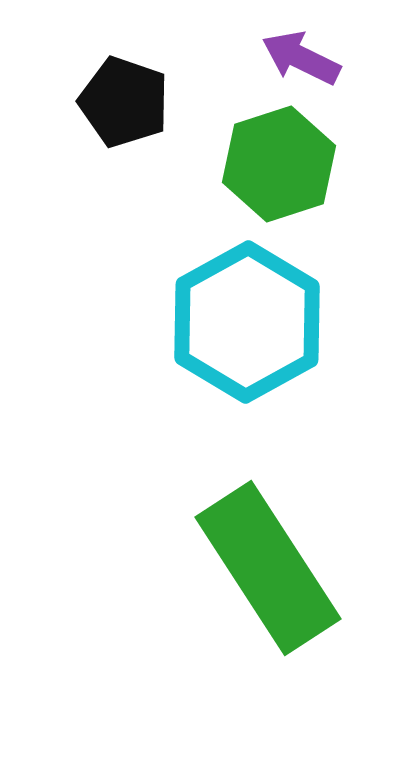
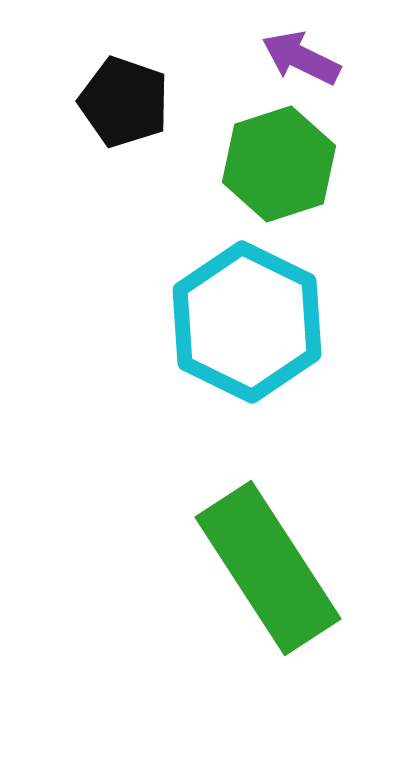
cyan hexagon: rotated 5 degrees counterclockwise
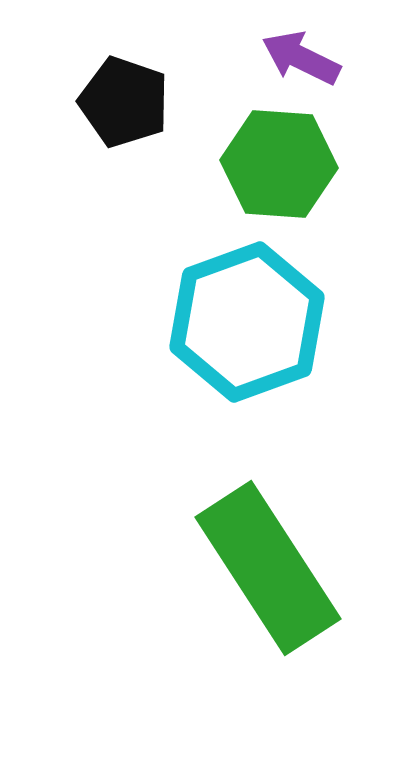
green hexagon: rotated 22 degrees clockwise
cyan hexagon: rotated 14 degrees clockwise
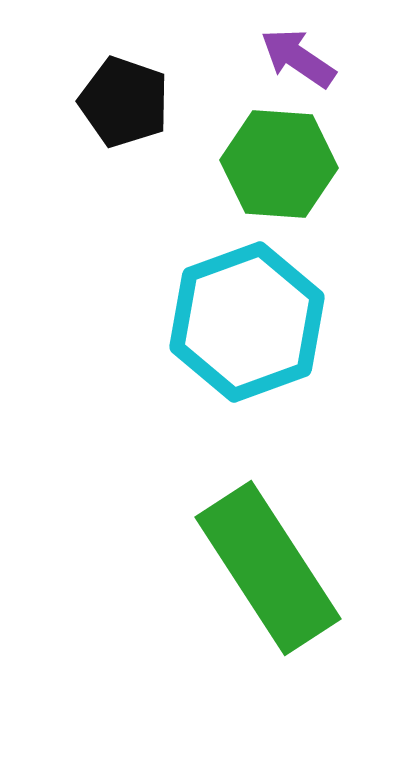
purple arrow: moved 3 px left; rotated 8 degrees clockwise
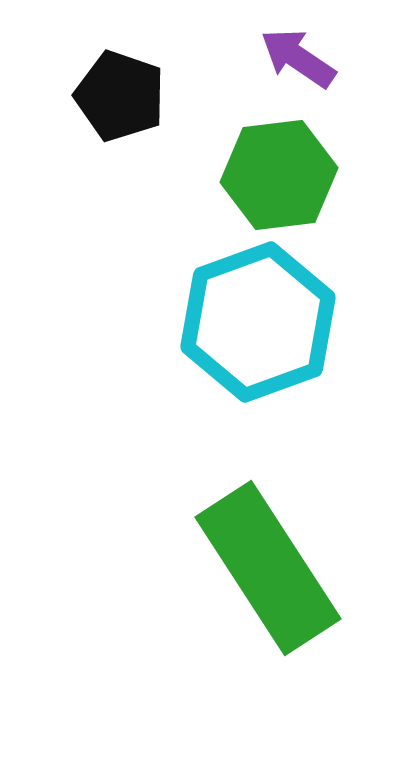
black pentagon: moved 4 px left, 6 px up
green hexagon: moved 11 px down; rotated 11 degrees counterclockwise
cyan hexagon: moved 11 px right
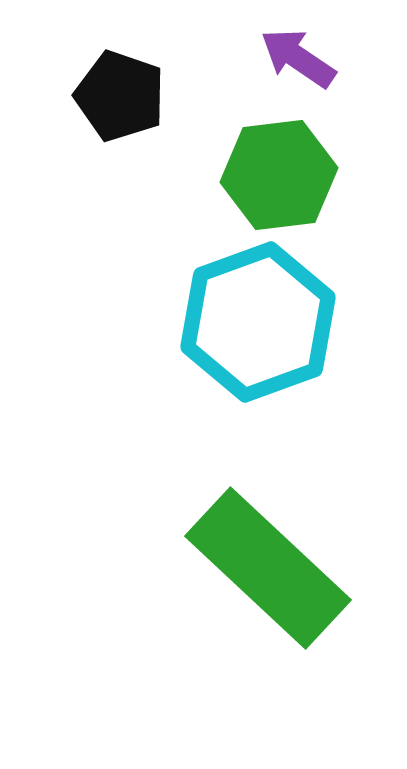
green rectangle: rotated 14 degrees counterclockwise
